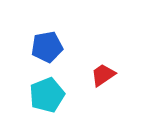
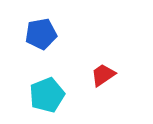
blue pentagon: moved 6 px left, 13 px up
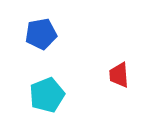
red trapezoid: moved 16 px right; rotated 60 degrees counterclockwise
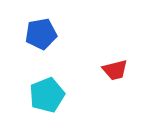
red trapezoid: moved 4 px left, 5 px up; rotated 100 degrees counterclockwise
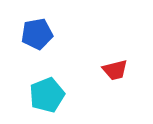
blue pentagon: moved 4 px left
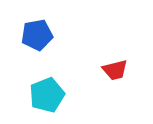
blue pentagon: moved 1 px down
